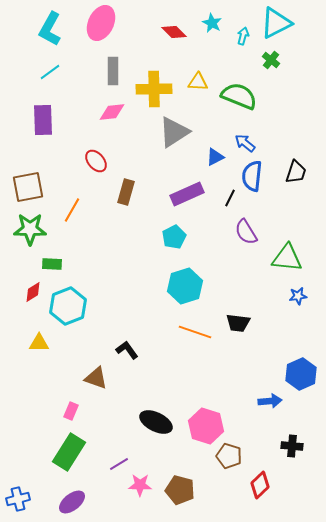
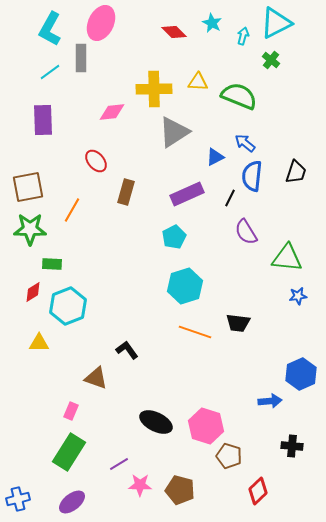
gray rectangle at (113, 71): moved 32 px left, 13 px up
red diamond at (260, 485): moved 2 px left, 6 px down
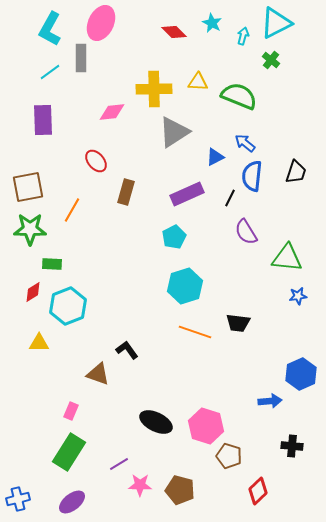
brown triangle at (96, 378): moved 2 px right, 4 px up
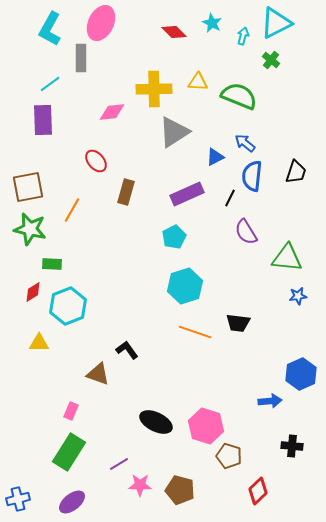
cyan line at (50, 72): moved 12 px down
green star at (30, 229): rotated 12 degrees clockwise
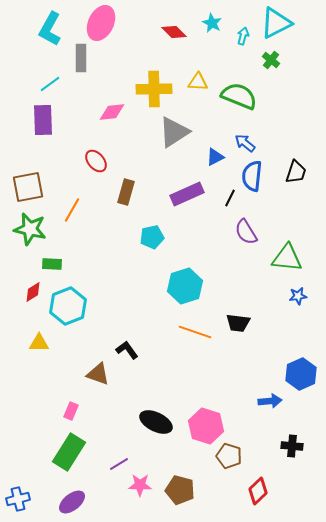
cyan pentagon at (174, 237): moved 22 px left; rotated 15 degrees clockwise
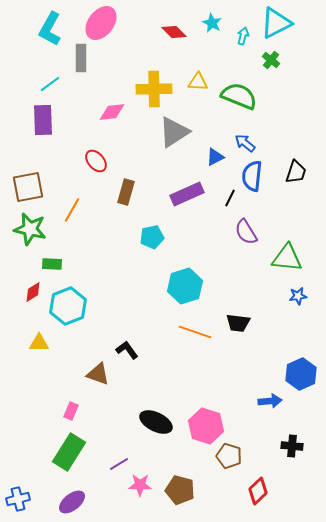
pink ellipse at (101, 23): rotated 12 degrees clockwise
